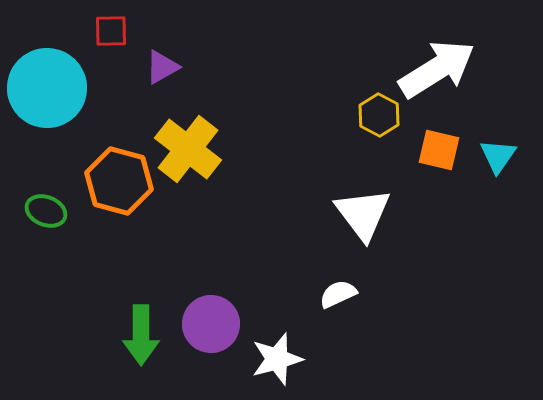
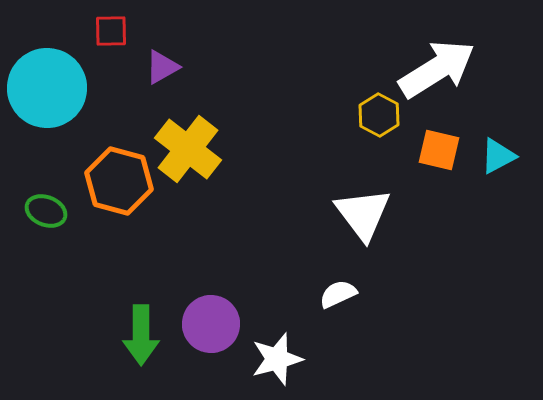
cyan triangle: rotated 27 degrees clockwise
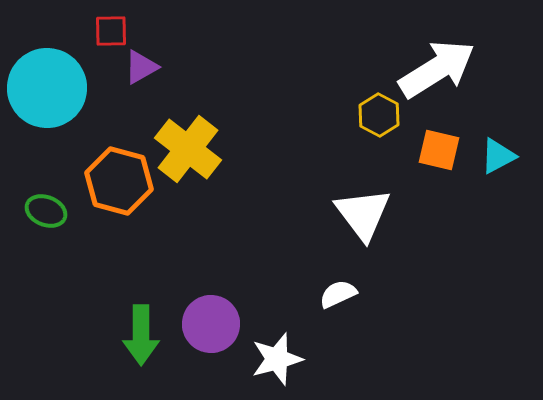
purple triangle: moved 21 px left
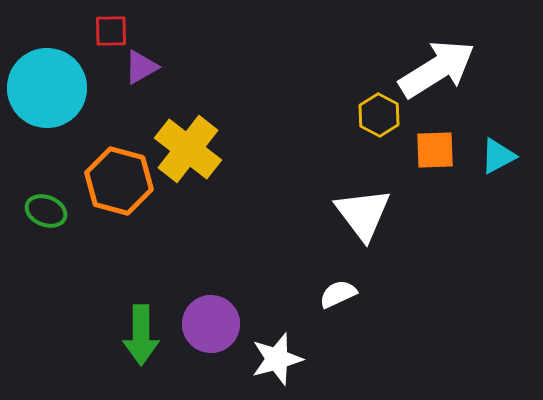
orange square: moved 4 px left; rotated 15 degrees counterclockwise
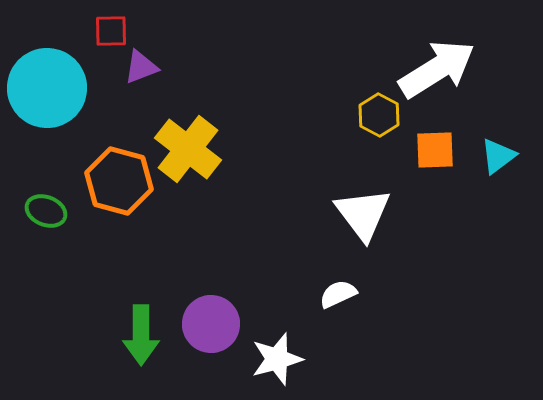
purple triangle: rotated 9 degrees clockwise
cyan triangle: rotated 9 degrees counterclockwise
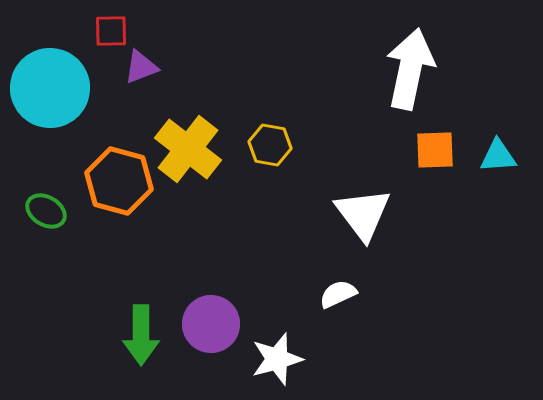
white arrow: moved 27 px left; rotated 46 degrees counterclockwise
cyan circle: moved 3 px right
yellow hexagon: moved 109 px left, 30 px down; rotated 18 degrees counterclockwise
cyan triangle: rotated 33 degrees clockwise
green ellipse: rotated 9 degrees clockwise
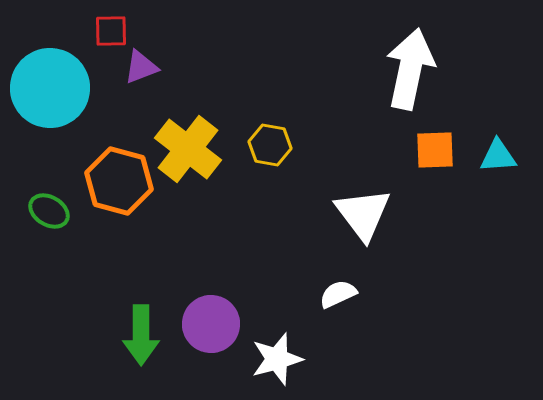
green ellipse: moved 3 px right
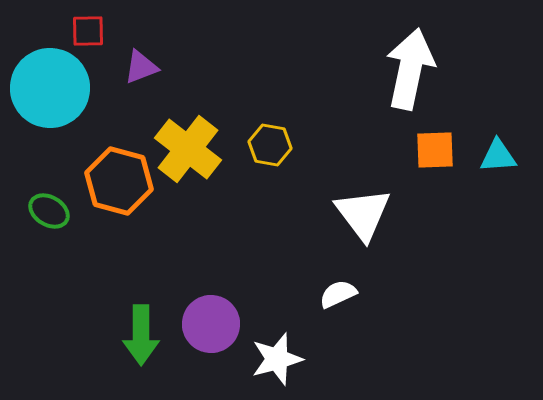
red square: moved 23 px left
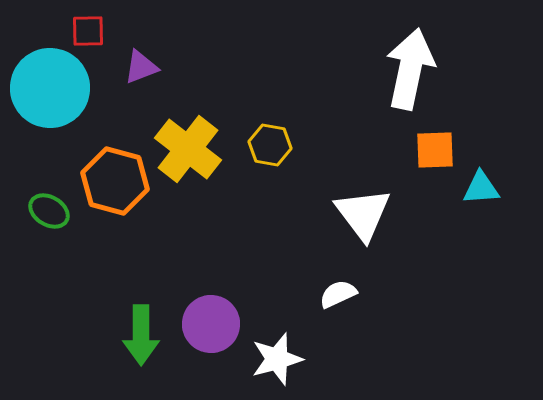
cyan triangle: moved 17 px left, 32 px down
orange hexagon: moved 4 px left
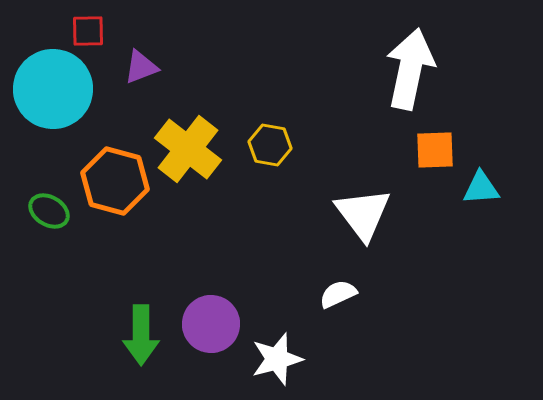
cyan circle: moved 3 px right, 1 px down
